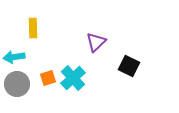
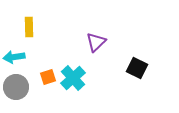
yellow rectangle: moved 4 px left, 1 px up
black square: moved 8 px right, 2 px down
orange square: moved 1 px up
gray circle: moved 1 px left, 3 px down
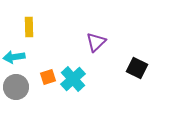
cyan cross: moved 1 px down
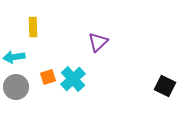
yellow rectangle: moved 4 px right
purple triangle: moved 2 px right
black square: moved 28 px right, 18 px down
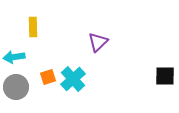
black square: moved 10 px up; rotated 25 degrees counterclockwise
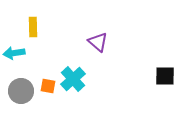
purple triangle: rotated 35 degrees counterclockwise
cyan arrow: moved 4 px up
orange square: moved 9 px down; rotated 28 degrees clockwise
gray circle: moved 5 px right, 4 px down
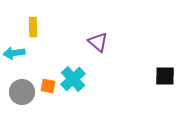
gray circle: moved 1 px right, 1 px down
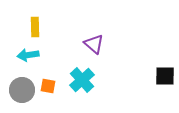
yellow rectangle: moved 2 px right
purple triangle: moved 4 px left, 2 px down
cyan arrow: moved 14 px right, 2 px down
cyan cross: moved 9 px right, 1 px down
gray circle: moved 2 px up
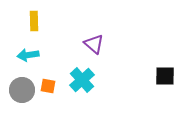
yellow rectangle: moved 1 px left, 6 px up
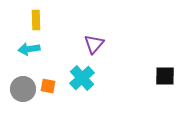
yellow rectangle: moved 2 px right, 1 px up
purple triangle: rotated 30 degrees clockwise
cyan arrow: moved 1 px right, 6 px up
cyan cross: moved 2 px up
gray circle: moved 1 px right, 1 px up
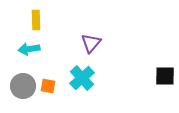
purple triangle: moved 3 px left, 1 px up
gray circle: moved 3 px up
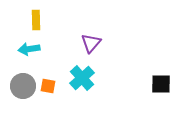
black square: moved 4 px left, 8 px down
